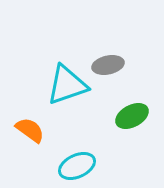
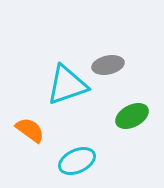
cyan ellipse: moved 5 px up
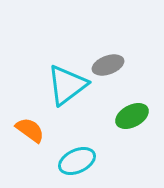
gray ellipse: rotated 8 degrees counterclockwise
cyan triangle: rotated 18 degrees counterclockwise
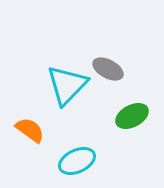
gray ellipse: moved 4 px down; rotated 48 degrees clockwise
cyan triangle: rotated 9 degrees counterclockwise
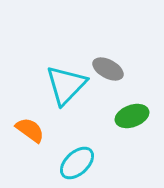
cyan triangle: moved 1 px left
green ellipse: rotated 8 degrees clockwise
cyan ellipse: moved 2 px down; rotated 18 degrees counterclockwise
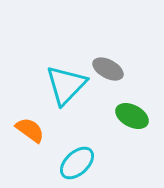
green ellipse: rotated 48 degrees clockwise
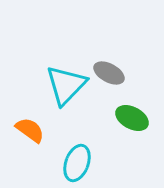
gray ellipse: moved 1 px right, 4 px down
green ellipse: moved 2 px down
cyan ellipse: rotated 27 degrees counterclockwise
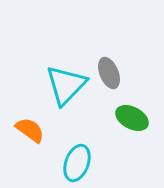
gray ellipse: rotated 40 degrees clockwise
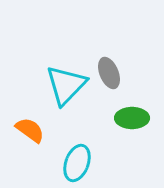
green ellipse: rotated 28 degrees counterclockwise
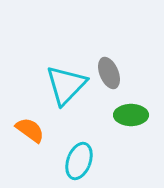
green ellipse: moved 1 px left, 3 px up
cyan ellipse: moved 2 px right, 2 px up
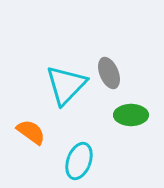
orange semicircle: moved 1 px right, 2 px down
